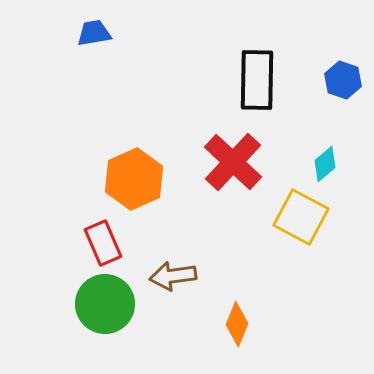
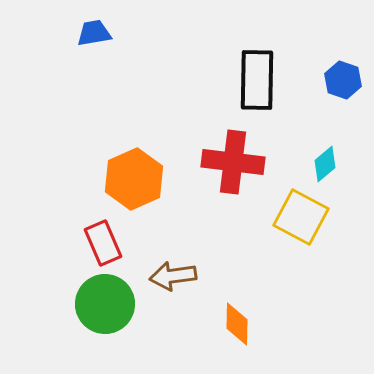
red cross: rotated 36 degrees counterclockwise
orange diamond: rotated 21 degrees counterclockwise
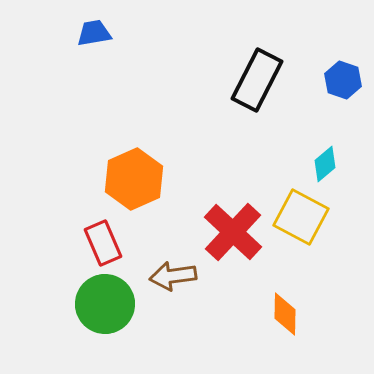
black rectangle: rotated 26 degrees clockwise
red cross: moved 70 px down; rotated 36 degrees clockwise
orange diamond: moved 48 px right, 10 px up
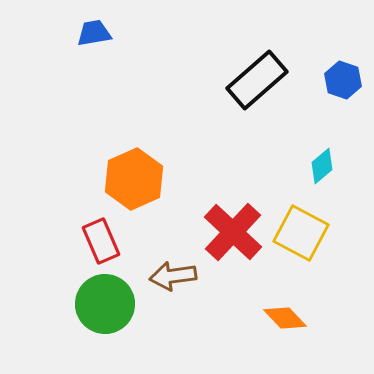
black rectangle: rotated 22 degrees clockwise
cyan diamond: moved 3 px left, 2 px down
yellow square: moved 16 px down
red rectangle: moved 2 px left, 2 px up
orange diamond: moved 4 px down; rotated 45 degrees counterclockwise
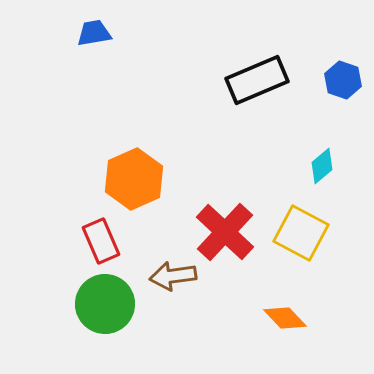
black rectangle: rotated 18 degrees clockwise
red cross: moved 8 px left
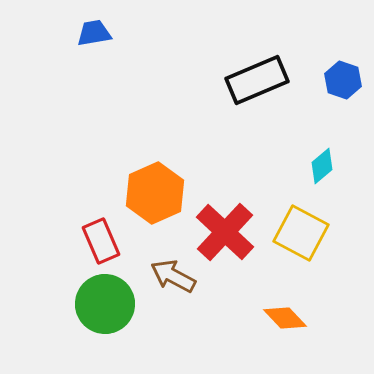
orange hexagon: moved 21 px right, 14 px down
brown arrow: rotated 36 degrees clockwise
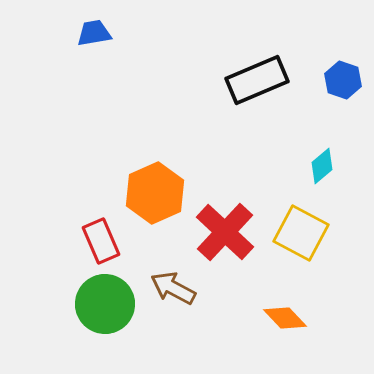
brown arrow: moved 12 px down
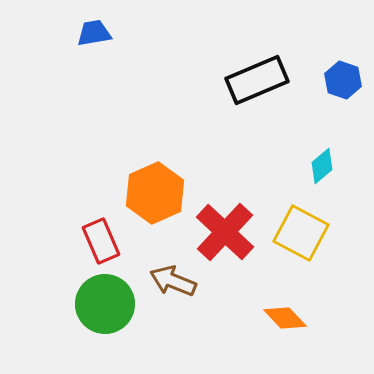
brown arrow: moved 7 px up; rotated 6 degrees counterclockwise
